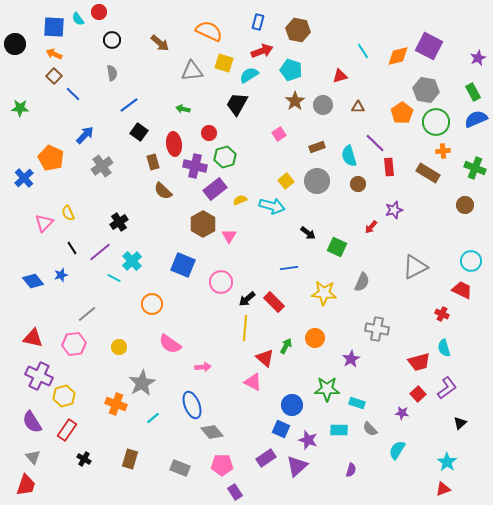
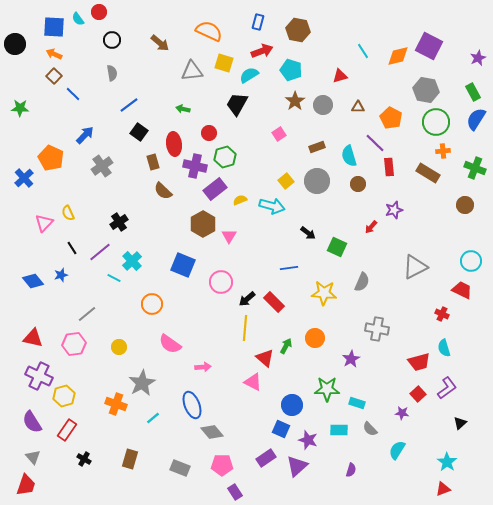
orange pentagon at (402, 113): moved 11 px left, 5 px down; rotated 10 degrees counterclockwise
blue semicircle at (476, 119): rotated 35 degrees counterclockwise
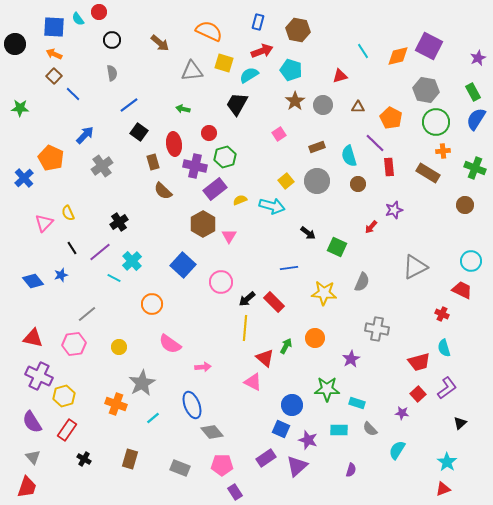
blue square at (183, 265): rotated 20 degrees clockwise
red trapezoid at (26, 485): moved 1 px right, 2 px down
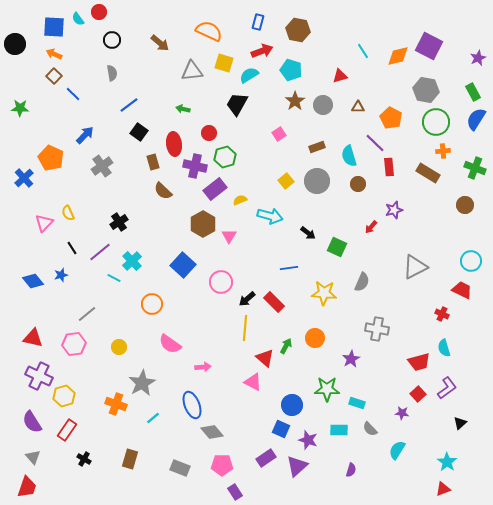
cyan arrow at (272, 206): moved 2 px left, 10 px down
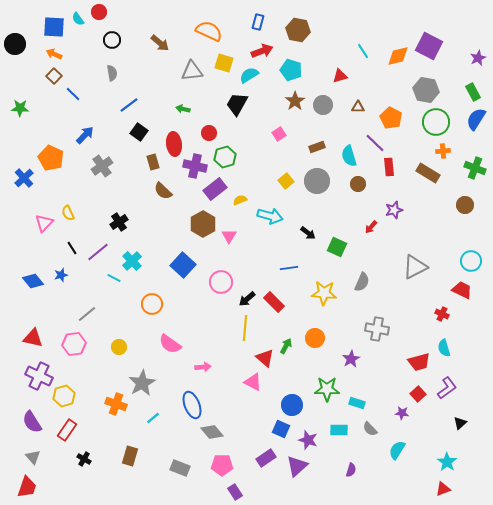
purple line at (100, 252): moved 2 px left
brown rectangle at (130, 459): moved 3 px up
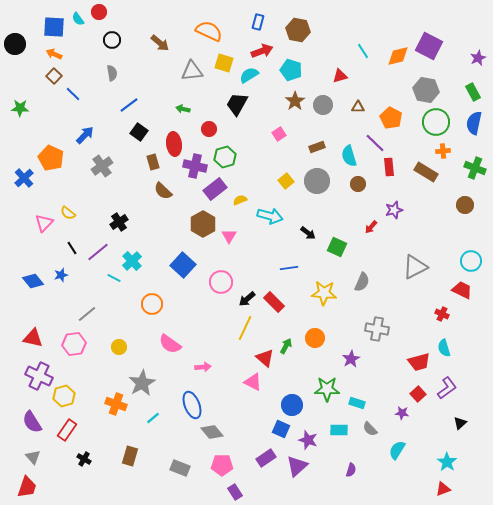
blue semicircle at (476, 119): moved 2 px left, 4 px down; rotated 20 degrees counterclockwise
red circle at (209, 133): moved 4 px up
brown rectangle at (428, 173): moved 2 px left, 1 px up
yellow semicircle at (68, 213): rotated 28 degrees counterclockwise
yellow line at (245, 328): rotated 20 degrees clockwise
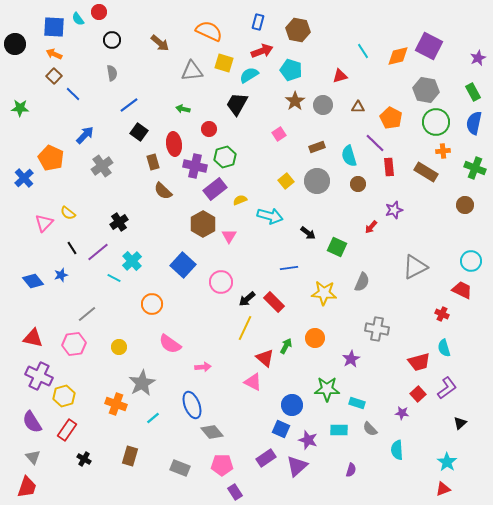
cyan semicircle at (397, 450): rotated 36 degrees counterclockwise
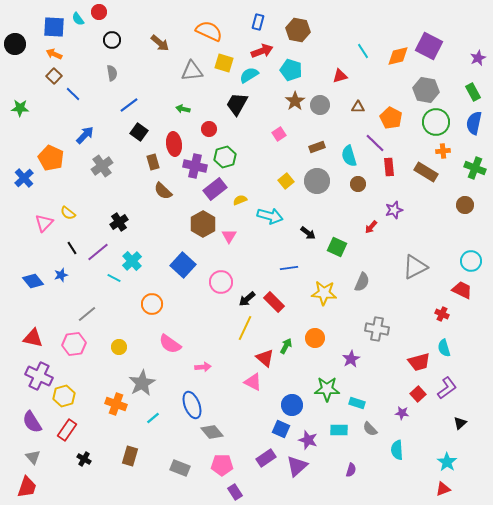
gray circle at (323, 105): moved 3 px left
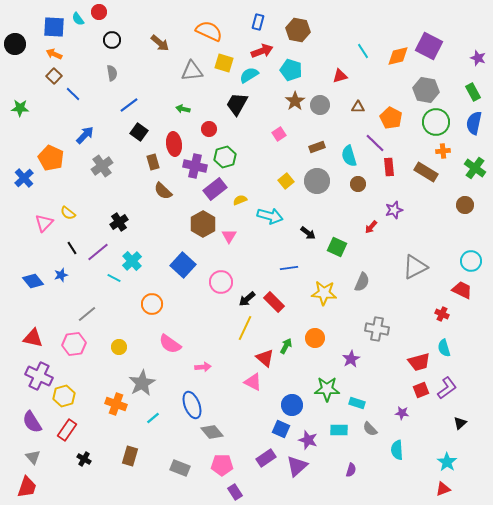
purple star at (478, 58): rotated 28 degrees counterclockwise
green cross at (475, 168): rotated 15 degrees clockwise
red square at (418, 394): moved 3 px right, 4 px up; rotated 21 degrees clockwise
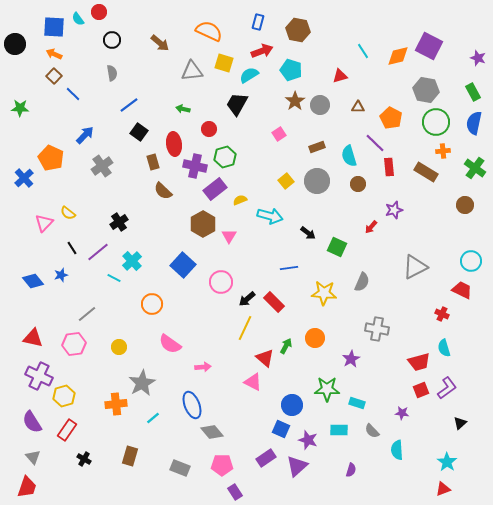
orange cross at (116, 404): rotated 25 degrees counterclockwise
gray semicircle at (370, 429): moved 2 px right, 2 px down
